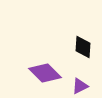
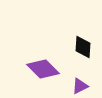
purple diamond: moved 2 px left, 4 px up
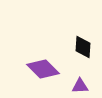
purple triangle: rotated 24 degrees clockwise
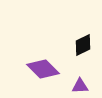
black diamond: moved 2 px up; rotated 60 degrees clockwise
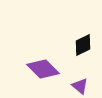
purple triangle: rotated 42 degrees clockwise
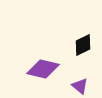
purple diamond: rotated 32 degrees counterclockwise
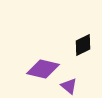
purple triangle: moved 11 px left
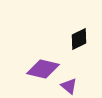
black diamond: moved 4 px left, 6 px up
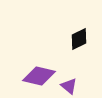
purple diamond: moved 4 px left, 7 px down
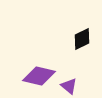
black diamond: moved 3 px right
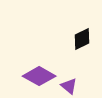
purple diamond: rotated 16 degrees clockwise
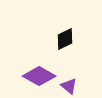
black diamond: moved 17 px left
